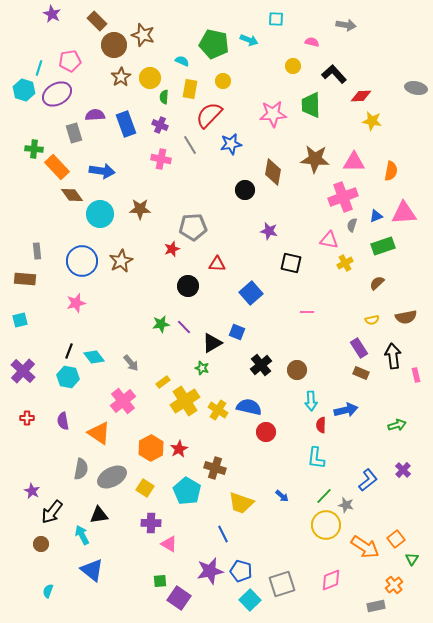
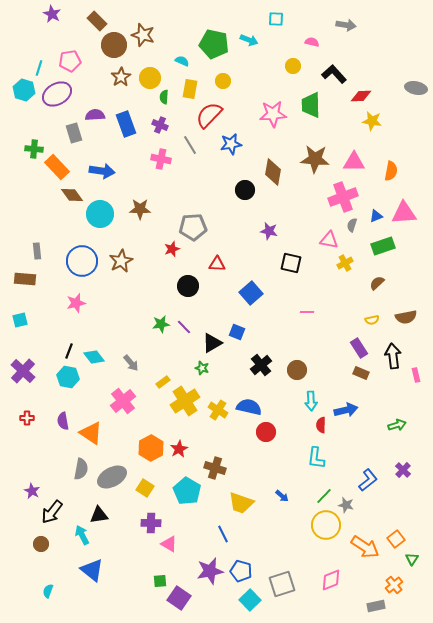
orange triangle at (99, 433): moved 8 px left
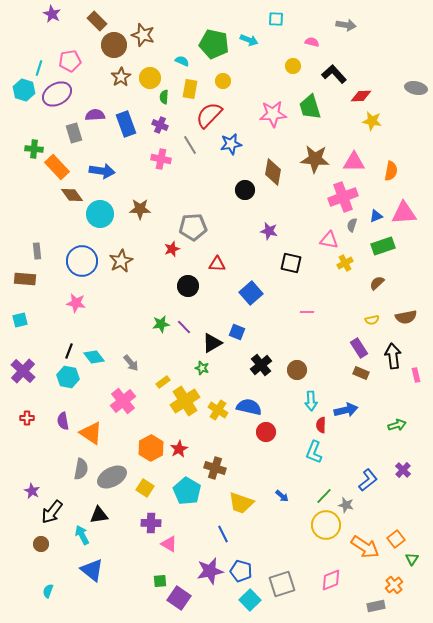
green trapezoid at (311, 105): moved 1 px left, 2 px down; rotated 16 degrees counterclockwise
pink star at (76, 303): rotated 24 degrees clockwise
cyan L-shape at (316, 458): moved 2 px left, 6 px up; rotated 15 degrees clockwise
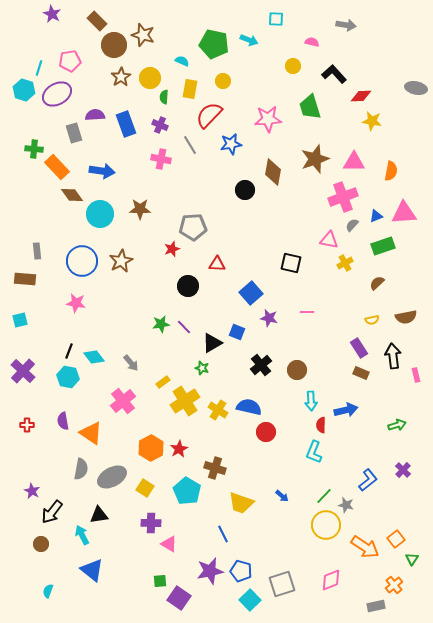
pink star at (273, 114): moved 5 px left, 5 px down
brown star at (315, 159): rotated 24 degrees counterclockwise
gray semicircle at (352, 225): rotated 24 degrees clockwise
purple star at (269, 231): moved 87 px down
red cross at (27, 418): moved 7 px down
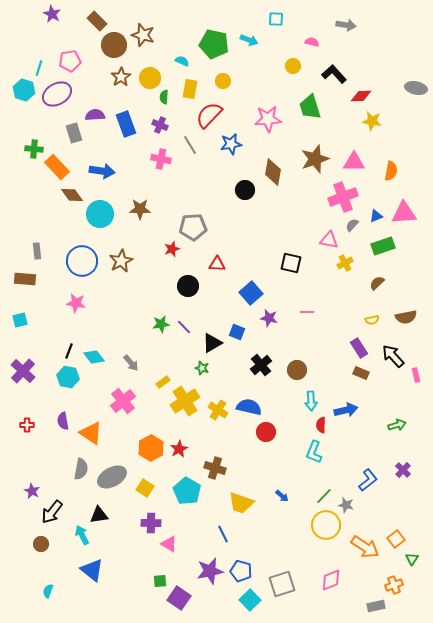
black arrow at (393, 356): rotated 35 degrees counterclockwise
orange cross at (394, 585): rotated 18 degrees clockwise
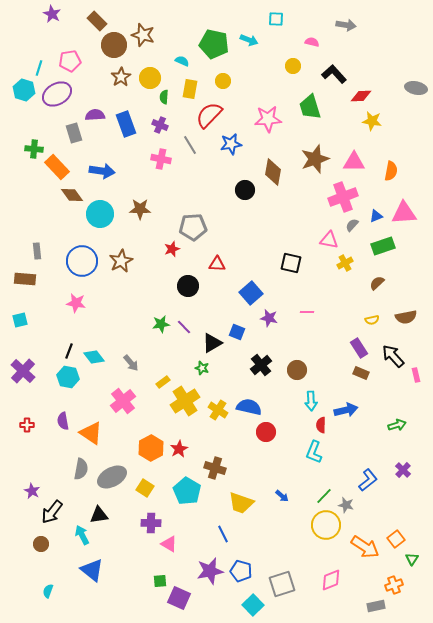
purple square at (179, 598): rotated 10 degrees counterclockwise
cyan square at (250, 600): moved 3 px right, 5 px down
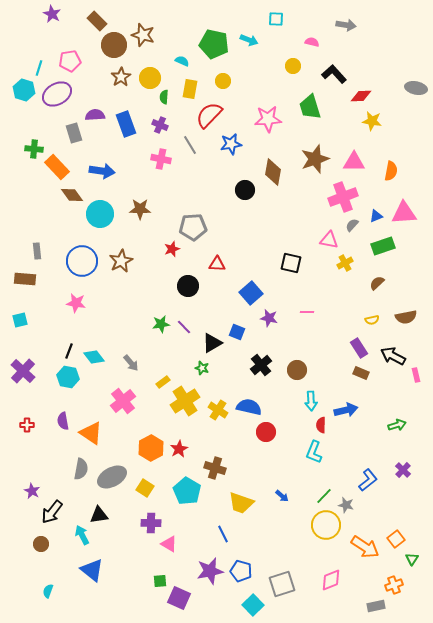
black arrow at (393, 356): rotated 20 degrees counterclockwise
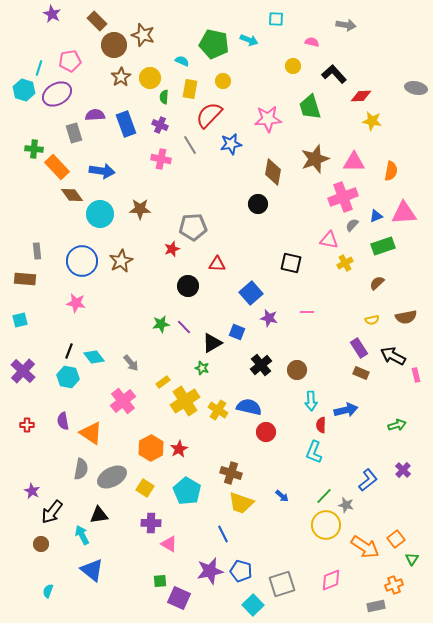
black circle at (245, 190): moved 13 px right, 14 px down
brown cross at (215, 468): moved 16 px right, 5 px down
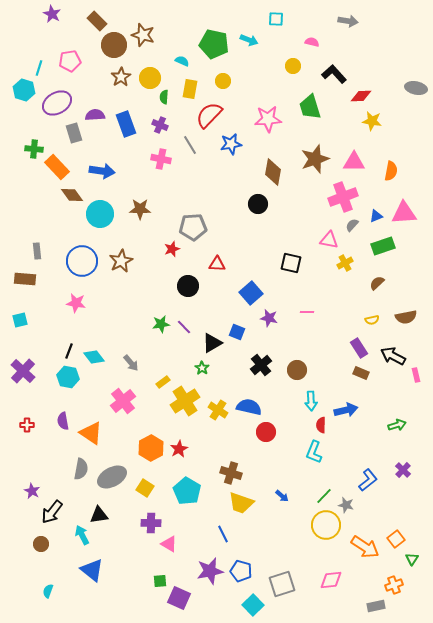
gray arrow at (346, 25): moved 2 px right, 4 px up
purple ellipse at (57, 94): moved 9 px down
green star at (202, 368): rotated 16 degrees clockwise
pink diamond at (331, 580): rotated 15 degrees clockwise
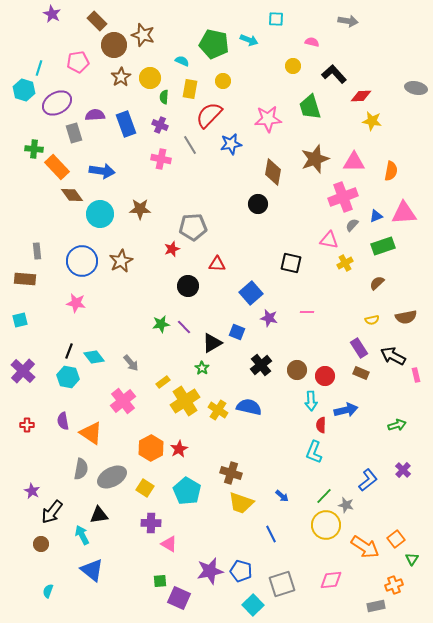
pink pentagon at (70, 61): moved 8 px right, 1 px down
red circle at (266, 432): moved 59 px right, 56 px up
blue line at (223, 534): moved 48 px right
